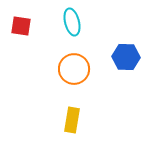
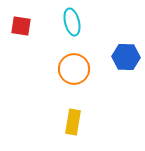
yellow rectangle: moved 1 px right, 2 px down
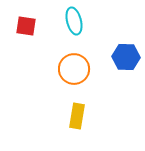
cyan ellipse: moved 2 px right, 1 px up
red square: moved 5 px right
yellow rectangle: moved 4 px right, 6 px up
